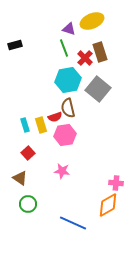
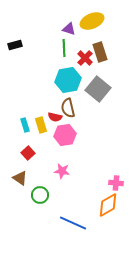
green line: rotated 18 degrees clockwise
red semicircle: rotated 32 degrees clockwise
green circle: moved 12 px right, 9 px up
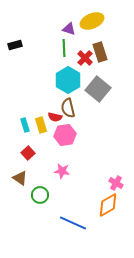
cyan hexagon: rotated 20 degrees counterclockwise
pink cross: rotated 24 degrees clockwise
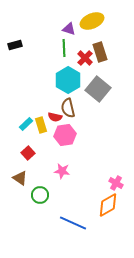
cyan rectangle: moved 1 px right, 1 px up; rotated 64 degrees clockwise
